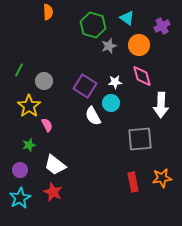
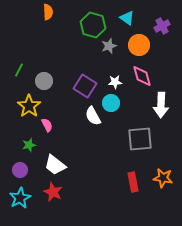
orange star: moved 1 px right; rotated 18 degrees clockwise
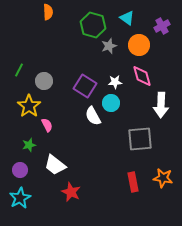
red star: moved 18 px right
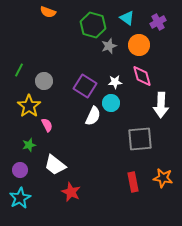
orange semicircle: rotated 112 degrees clockwise
purple cross: moved 4 px left, 4 px up
white semicircle: rotated 126 degrees counterclockwise
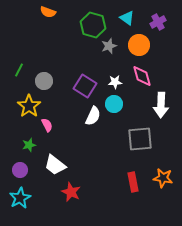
cyan circle: moved 3 px right, 1 px down
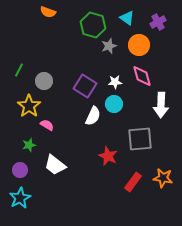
pink semicircle: rotated 32 degrees counterclockwise
red rectangle: rotated 48 degrees clockwise
red star: moved 37 px right, 36 px up
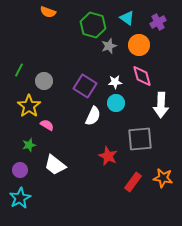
cyan circle: moved 2 px right, 1 px up
